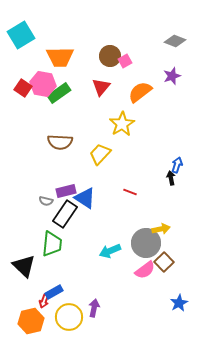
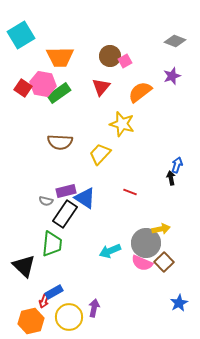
yellow star: rotated 25 degrees counterclockwise
pink semicircle: moved 3 px left, 7 px up; rotated 60 degrees clockwise
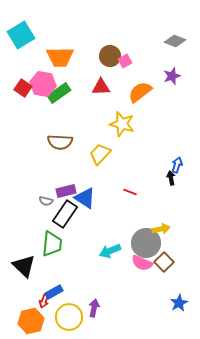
red triangle: rotated 48 degrees clockwise
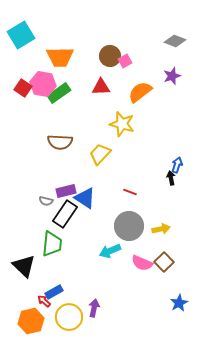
gray circle: moved 17 px left, 17 px up
red arrow: rotated 112 degrees clockwise
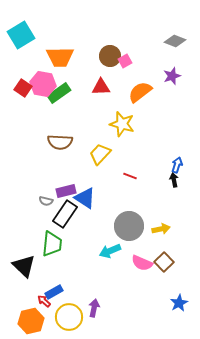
black arrow: moved 3 px right, 2 px down
red line: moved 16 px up
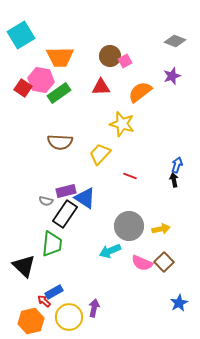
pink hexagon: moved 2 px left, 4 px up
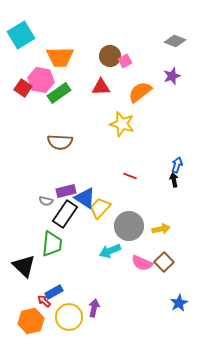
yellow trapezoid: moved 54 px down
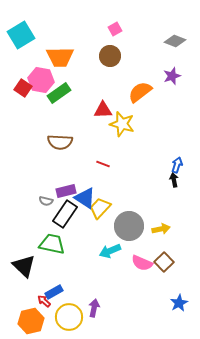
pink square: moved 10 px left, 32 px up
red triangle: moved 2 px right, 23 px down
red line: moved 27 px left, 12 px up
green trapezoid: rotated 84 degrees counterclockwise
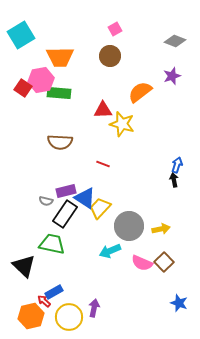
pink hexagon: rotated 20 degrees counterclockwise
green rectangle: rotated 40 degrees clockwise
blue star: rotated 24 degrees counterclockwise
orange hexagon: moved 5 px up
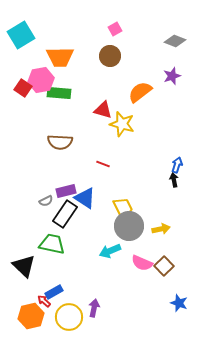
red triangle: rotated 18 degrees clockwise
gray semicircle: rotated 40 degrees counterclockwise
yellow trapezoid: moved 23 px right; rotated 110 degrees clockwise
brown square: moved 4 px down
